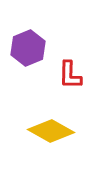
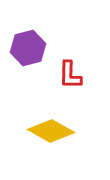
purple hexagon: rotated 8 degrees clockwise
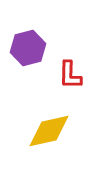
yellow diamond: moved 2 px left; rotated 42 degrees counterclockwise
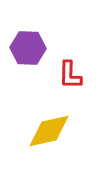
purple hexagon: rotated 16 degrees clockwise
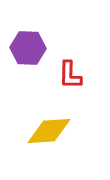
yellow diamond: rotated 9 degrees clockwise
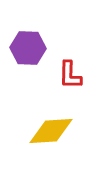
yellow diamond: moved 2 px right
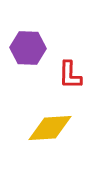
yellow diamond: moved 1 px left, 3 px up
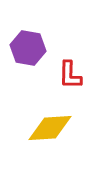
purple hexagon: rotated 8 degrees clockwise
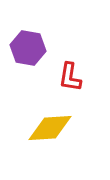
red L-shape: moved 2 px down; rotated 8 degrees clockwise
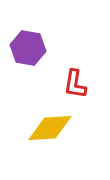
red L-shape: moved 5 px right, 7 px down
